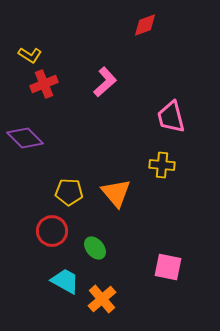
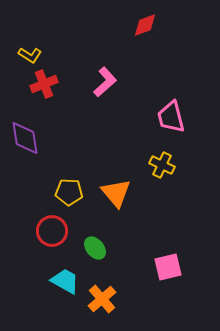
purple diamond: rotated 36 degrees clockwise
yellow cross: rotated 20 degrees clockwise
pink square: rotated 24 degrees counterclockwise
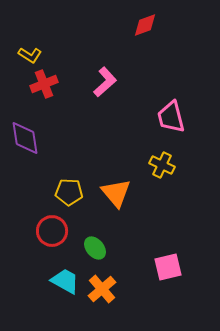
orange cross: moved 10 px up
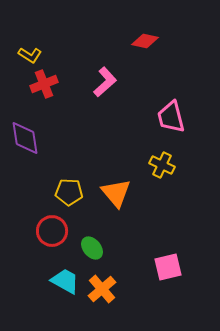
red diamond: moved 16 px down; rotated 32 degrees clockwise
green ellipse: moved 3 px left
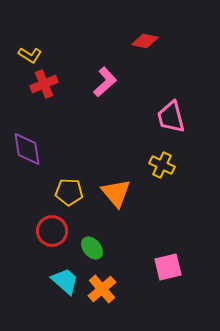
purple diamond: moved 2 px right, 11 px down
cyan trapezoid: rotated 12 degrees clockwise
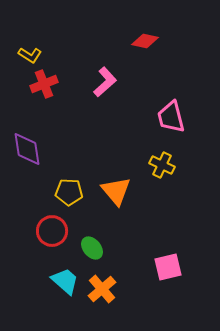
orange triangle: moved 2 px up
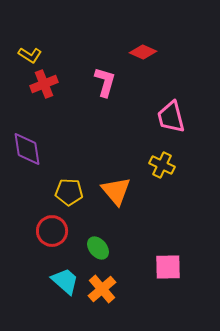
red diamond: moved 2 px left, 11 px down; rotated 12 degrees clockwise
pink L-shape: rotated 32 degrees counterclockwise
green ellipse: moved 6 px right
pink square: rotated 12 degrees clockwise
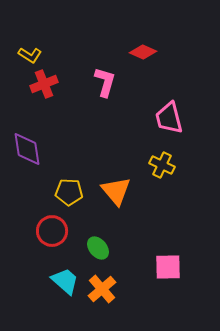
pink trapezoid: moved 2 px left, 1 px down
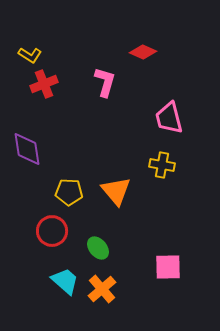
yellow cross: rotated 15 degrees counterclockwise
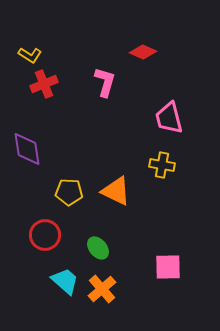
orange triangle: rotated 24 degrees counterclockwise
red circle: moved 7 px left, 4 px down
